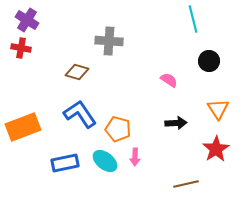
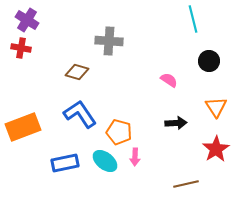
orange triangle: moved 2 px left, 2 px up
orange pentagon: moved 1 px right, 3 px down
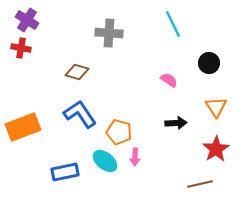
cyan line: moved 20 px left, 5 px down; rotated 12 degrees counterclockwise
gray cross: moved 8 px up
black circle: moved 2 px down
blue rectangle: moved 9 px down
brown line: moved 14 px right
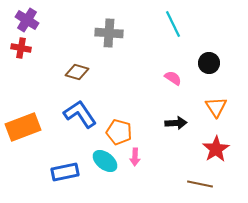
pink semicircle: moved 4 px right, 2 px up
brown line: rotated 25 degrees clockwise
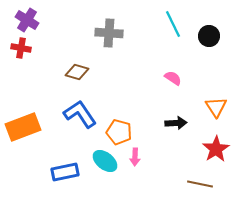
black circle: moved 27 px up
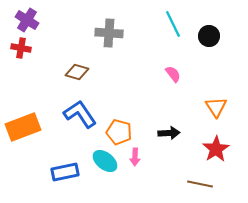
pink semicircle: moved 4 px up; rotated 18 degrees clockwise
black arrow: moved 7 px left, 10 px down
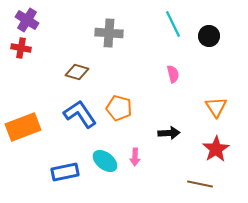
pink semicircle: rotated 24 degrees clockwise
orange pentagon: moved 24 px up
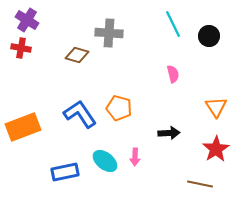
brown diamond: moved 17 px up
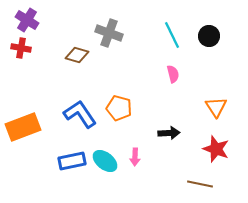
cyan line: moved 1 px left, 11 px down
gray cross: rotated 16 degrees clockwise
red star: rotated 20 degrees counterclockwise
blue rectangle: moved 7 px right, 11 px up
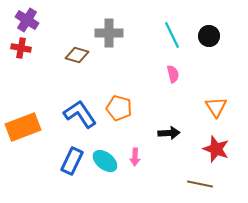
gray cross: rotated 20 degrees counterclockwise
blue rectangle: rotated 52 degrees counterclockwise
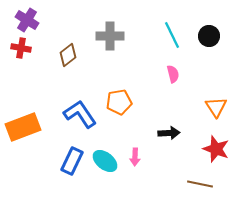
gray cross: moved 1 px right, 3 px down
brown diamond: moved 9 px left; rotated 55 degrees counterclockwise
orange pentagon: moved 6 px up; rotated 25 degrees counterclockwise
